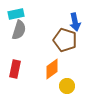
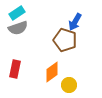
cyan rectangle: moved 1 px right, 1 px up; rotated 21 degrees counterclockwise
blue arrow: rotated 42 degrees clockwise
gray semicircle: moved 1 px left, 2 px up; rotated 54 degrees clockwise
orange diamond: moved 3 px down
yellow circle: moved 2 px right, 1 px up
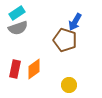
orange diamond: moved 18 px left, 3 px up
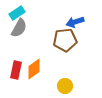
blue arrow: rotated 42 degrees clockwise
gray semicircle: moved 1 px right; rotated 42 degrees counterclockwise
brown pentagon: rotated 25 degrees counterclockwise
red rectangle: moved 1 px right, 1 px down
yellow circle: moved 4 px left, 1 px down
